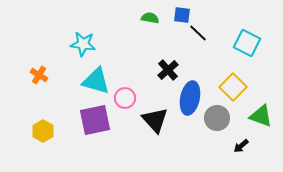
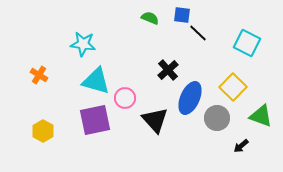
green semicircle: rotated 12 degrees clockwise
blue ellipse: rotated 12 degrees clockwise
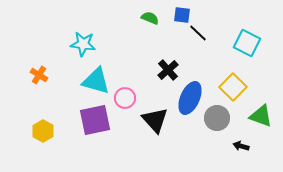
black arrow: rotated 56 degrees clockwise
